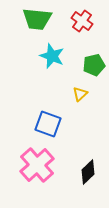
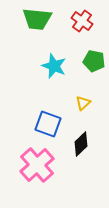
cyan star: moved 2 px right, 10 px down
green pentagon: moved 4 px up; rotated 25 degrees clockwise
yellow triangle: moved 3 px right, 9 px down
black diamond: moved 7 px left, 28 px up
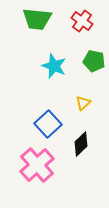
blue square: rotated 28 degrees clockwise
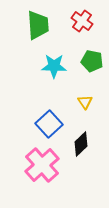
green trapezoid: moved 1 px right, 6 px down; rotated 100 degrees counterclockwise
green pentagon: moved 2 px left
cyan star: rotated 20 degrees counterclockwise
yellow triangle: moved 2 px right, 1 px up; rotated 21 degrees counterclockwise
blue square: moved 1 px right
pink cross: moved 5 px right
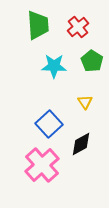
red cross: moved 4 px left, 6 px down; rotated 15 degrees clockwise
green pentagon: rotated 20 degrees clockwise
black diamond: rotated 15 degrees clockwise
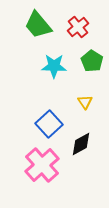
green trapezoid: rotated 144 degrees clockwise
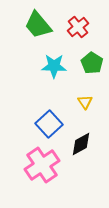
green pentagon: moved 2 px down
pink cross: rotated 8 degrees clockwise
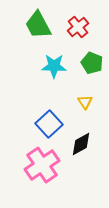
green trapezoid: rotated 12 degrees clockwise
green pentagon: rotated 10 degrees counterclockwise
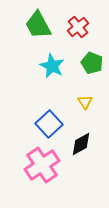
cyan star: moved 2 px left; rotated 25 degrees clockwise
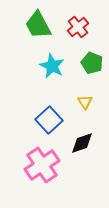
blue square: moved 4 px up
black diamond: moved 1 px right, 1 px up; rotated 10 degrees clockwise
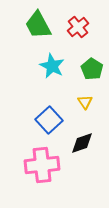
green pentagon: moved 6 px down; rotated 10 degrees clockwise
pink cross: rotated 28 degrees clockwise
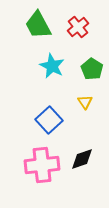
black diamond: moved 16 px down
